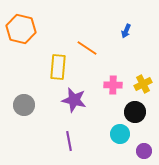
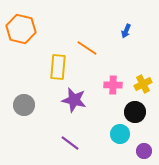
purple line: moved 1 px right, 2 px down; rotated 42 degrees counterclockwise
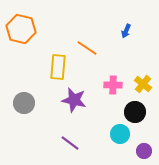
yellow cross: rotated 24 degrees counterclockwise
gray circle: moved 2 px up
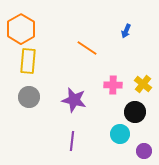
orange hexagon: rotated 16 degrees clockwise
yellow rectangle: moved 30 px left, 6 px up
gray circle: moved 5 px right, 6 px up
purple line: moved 2 px right, 2 px up; rotated 60 degrees clockwise
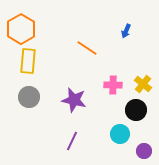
black circle: moved 1 px right, 2 px up
purple line: rotated 18 degrees clockwise
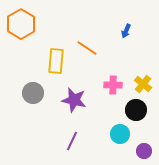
orange hexagon: moved 5 px up
yellow rectangle: moved 28 px right
gray circle: moved 4 px right, 4 px up
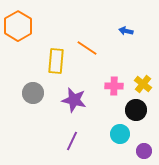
orange hexagon: moved 3 px left, 2 px down
blue arrow: rotated 80 degrees clockwise
pink cross: moved 1 px right, 1 px down
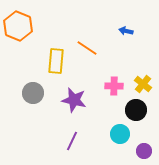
orange hexagon: rotated 8 degrees counterclockwise
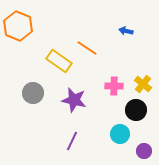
yellow rectangle: moved 3 px right; rotated 60 degrees counterclockwise
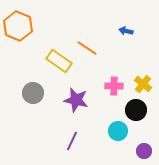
purple star: moved 2 px right
cyan circle: moved 2 px left, 3 px up
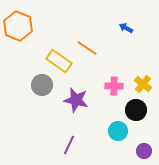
blue arrow: moved 3 px up; rotated 16 degrees clockwise
gray circle: moved 9 px right, 8 px up
purple line: moved 3 px left, 4 px down
